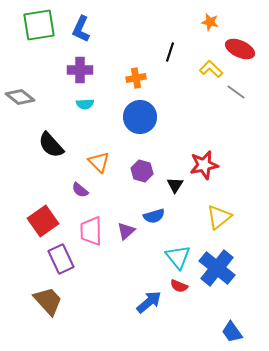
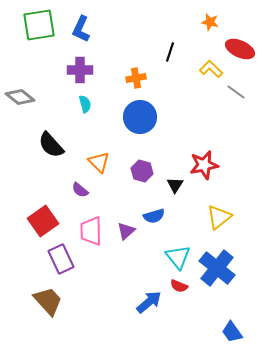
cyan semicircle: rotated 102 degrees counterclockwise
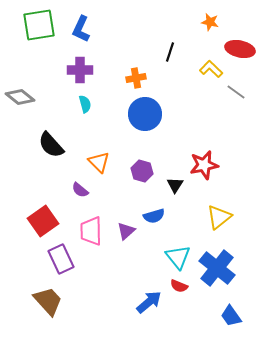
red ellipse: rotated 12 degrees counterclockwise
blue circle: moved 5 px right, 3 px up
blue trapezoid: moved 1 px left, 16 px up
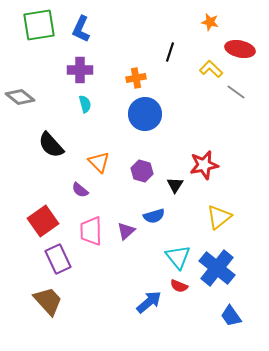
purple rectangle: moved 3 px left
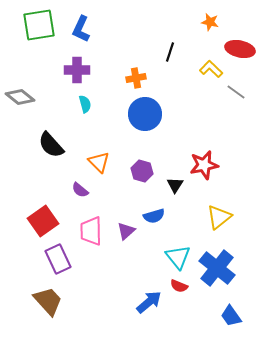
purple cross: moved 3 px left
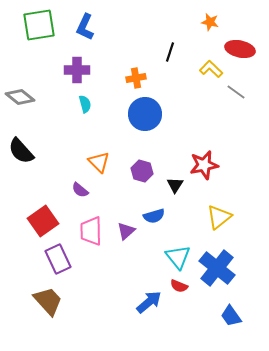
blue L-shape: moved 4 px right, 2 px up
black semicircle: moved 30 px left, 6 px down
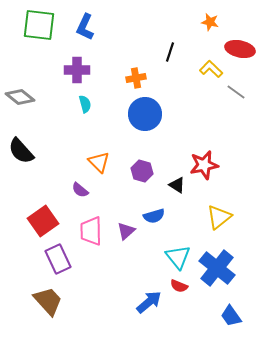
green square: rotated 16 degrees clockwise
black triangle: moved 2 px right; rotated 30 degrees counterclockwise
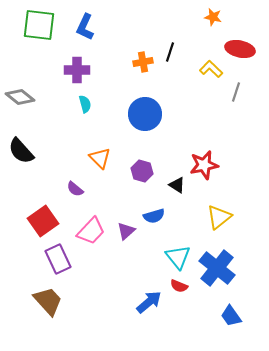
orange star: moved 3 px right, 5 px up
orange cross: moved 7 px right, 16 px up
gray line: rotated 72 degrees clockwise
orange triangle: moved 1 px right, 4 px up
purple semicircle: moved 5 px left, 1 px up
pink trapezoid: rotated 136 degrees counterclockwise
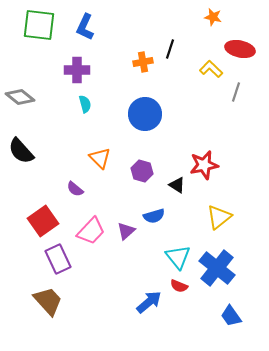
black line: moved 3 px up
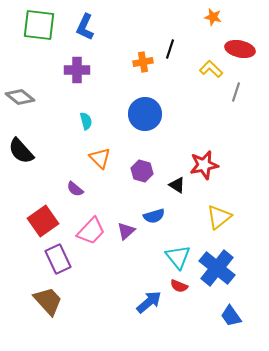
cyan semicircle: moved 1 px right, 17 px down
